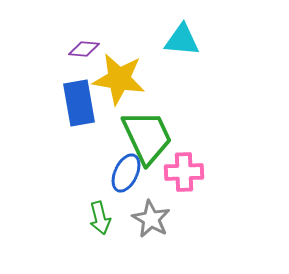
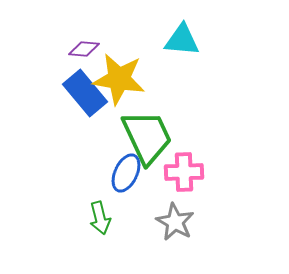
blue rectangle: moved 6 px right, 10 px up; rotated 30 degrees counterclockwise
gray star: moved 24 px right, 3 px down
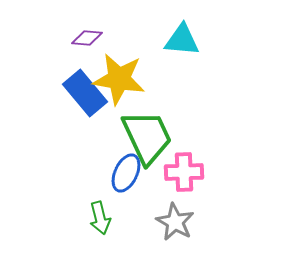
purple diamond: moved 3 px right, 11 px up
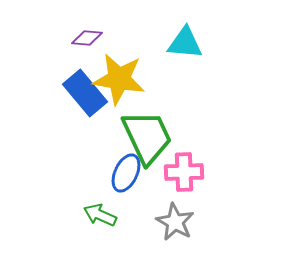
cyan triangle: moved 3 px right, 3 px down
green arrow: moved 3 px up; rotated 128 degrees clockwise
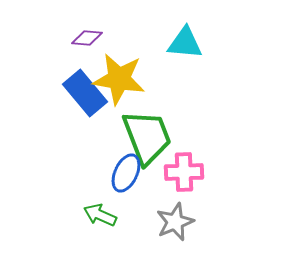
green trapezoid: rotated 4 degrees clockwise
gray star: rotated 21 degrees clockwise
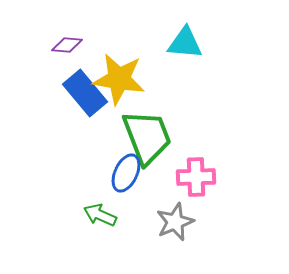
purple diamond: moved 20 px left, 7 px down
pink cross: moved 12 px right, 5 px down
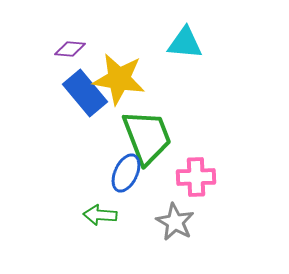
purple diamond: moved 3 px right, 4 px down
green arrow: rotated 20 degrees counterclockwise
gray star: rotated 21 degrees counterclockwise
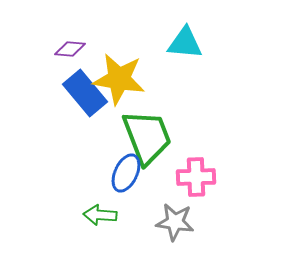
gray star: rotated 21 degrees counterclockwise
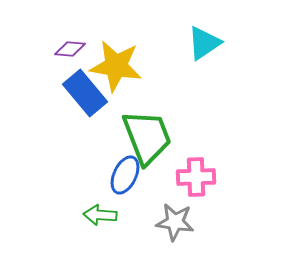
cyan triangle: moved 19 px right; rotated 39 degrees counterclockwise
yellow star: moved 3 px left, 13 px up
blue ellipse: moved 1 px left, 2 px down
